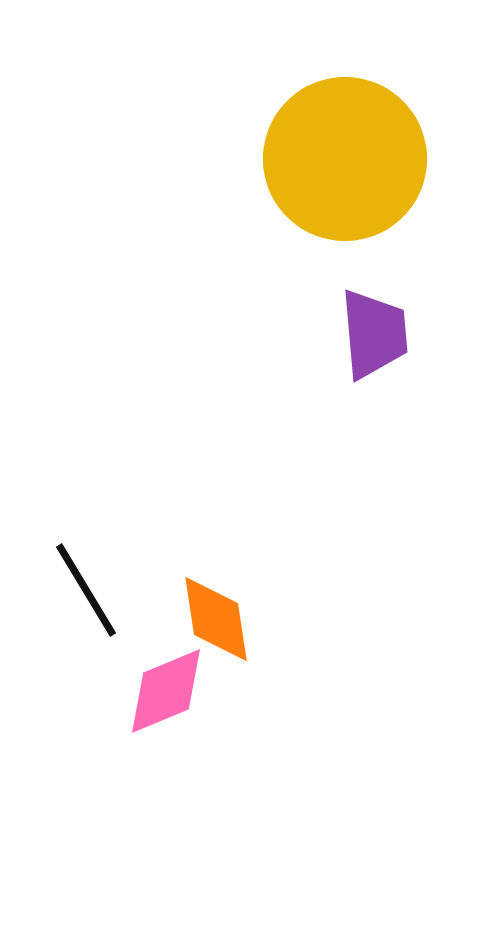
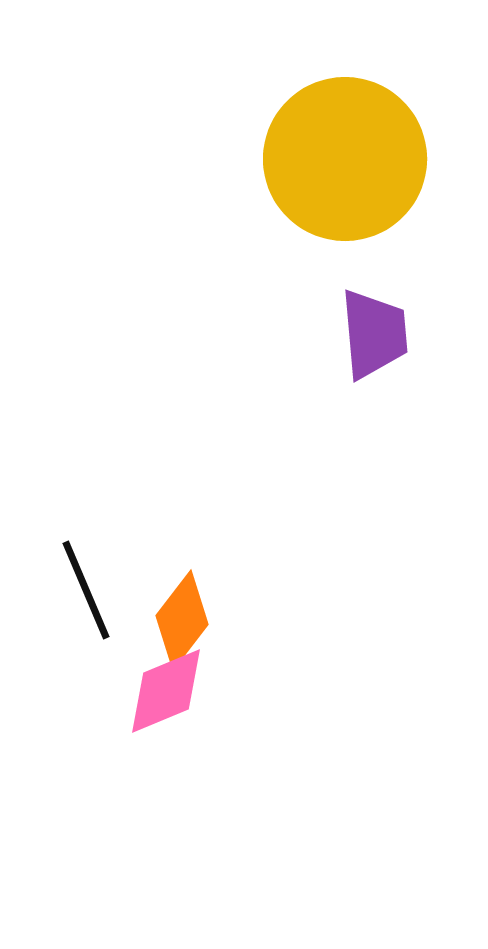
black line: rotated 8 degrees clockwise
orange diamond: moved 34 px left, 1 px down; rotated 46 degrees clockwise
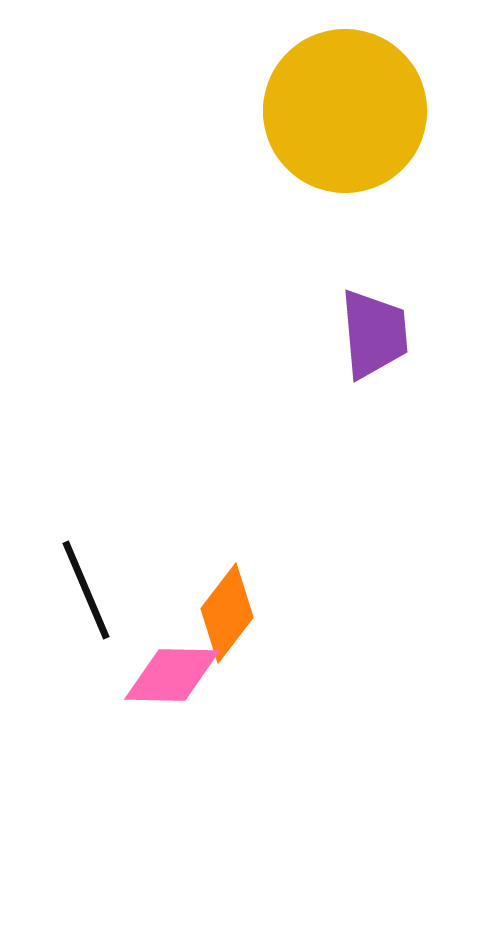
yellow circle: moved 48 px up
orange diamond: moved 45 px right, 7 px up
pink diamond: moved 6 px right, 16 px up; rotated 24 degrees clockwise
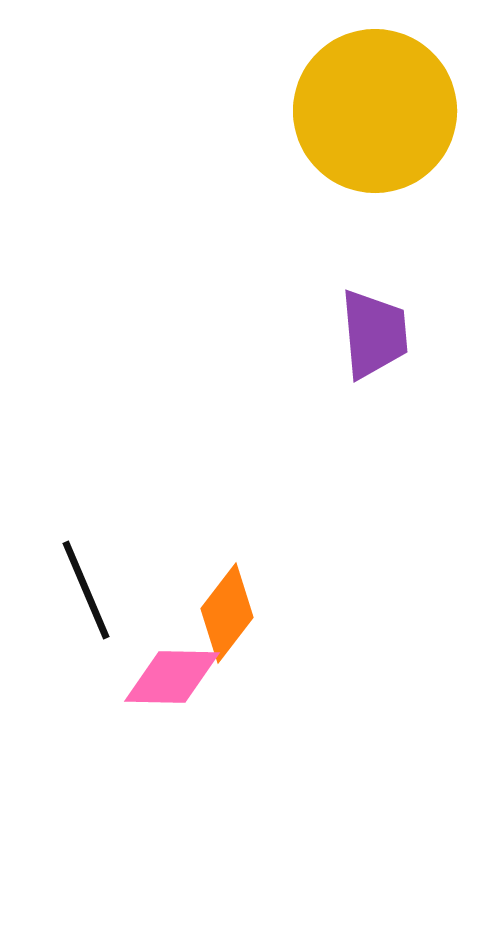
yellow circle: moved 30 px right
pink diamond: moved 2 px down
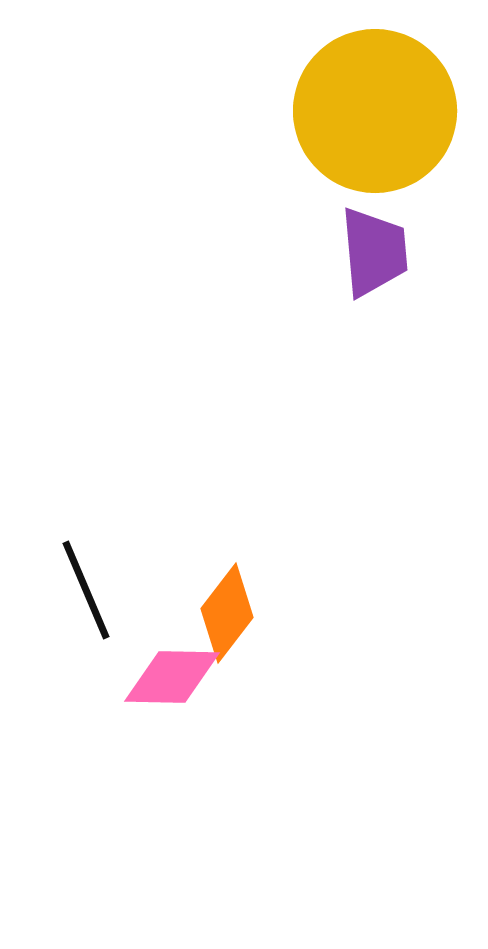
purple trapezoid: moved 82 px up
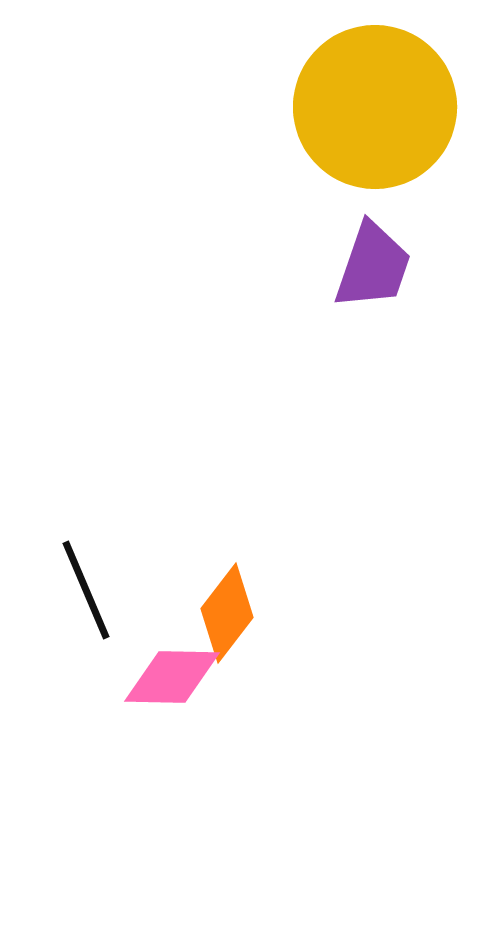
yellow circle: moved 4 px up
purple trapezoid: moved 1 px left, 14 px down; rotated 24 degrees clockwise
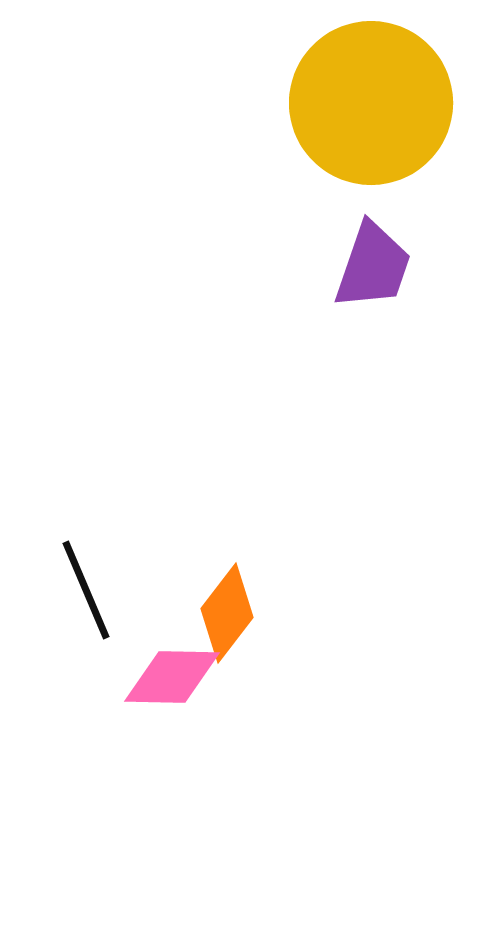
yellow circle: moved 4 px left, 4 px up
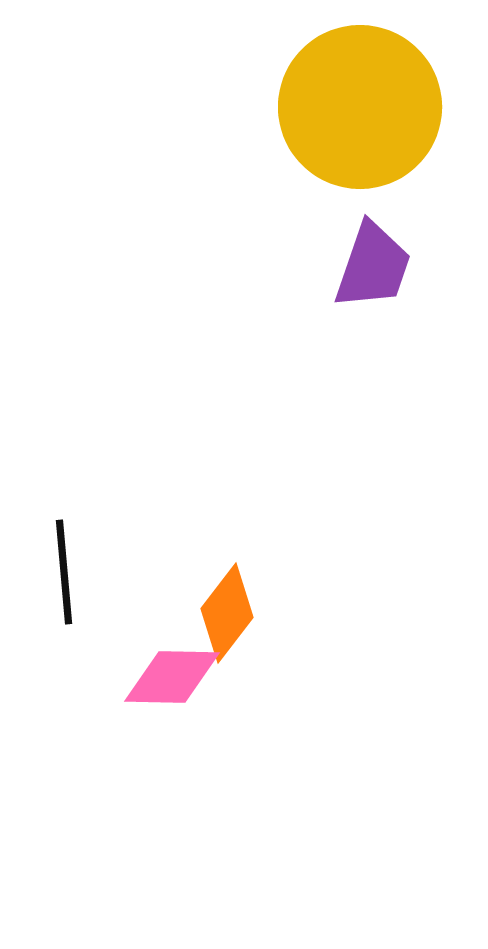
yellow circle: moved 11 px left, 4 px down
black line: moved 22 px left, 18 px up; rotated 18 degrees clockwise
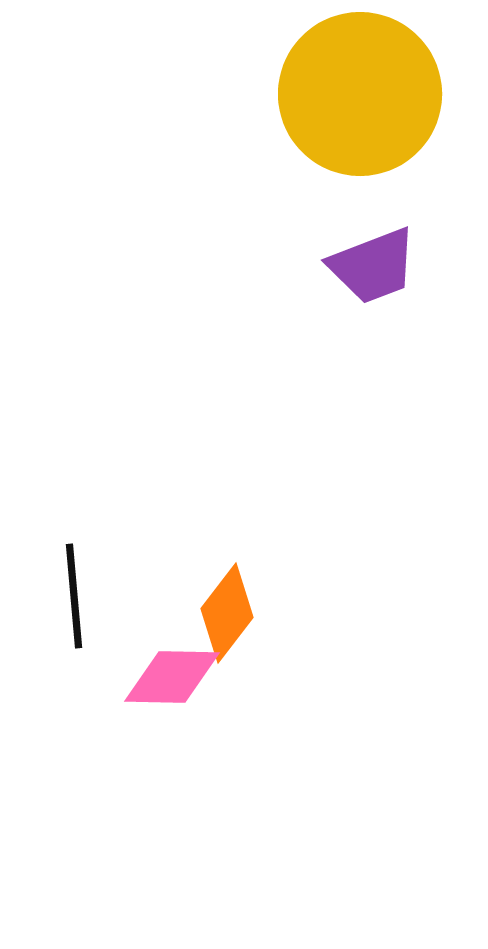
yellow circle: moved 13 px up
purple trapezoid: rotated 50 degrees clockwise
black line: moved 10 px right, 24 px down
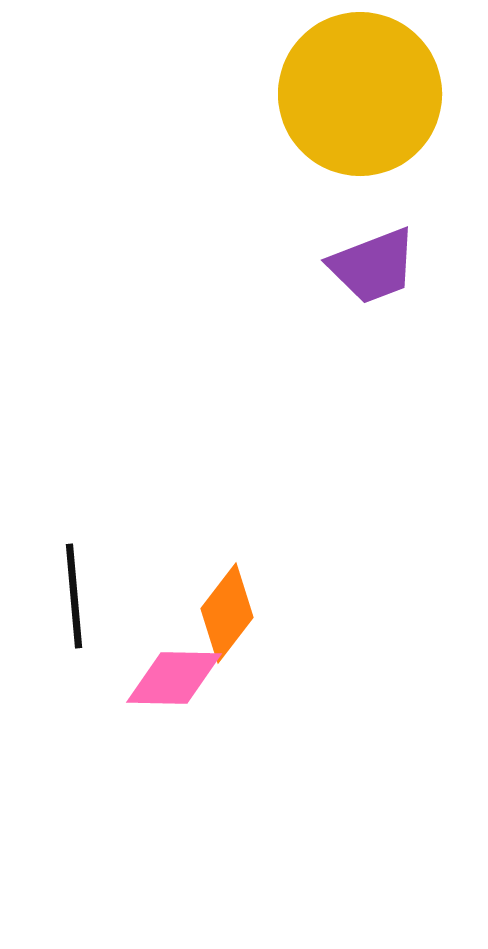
pink diamond: moved 2 px right, 1 px down
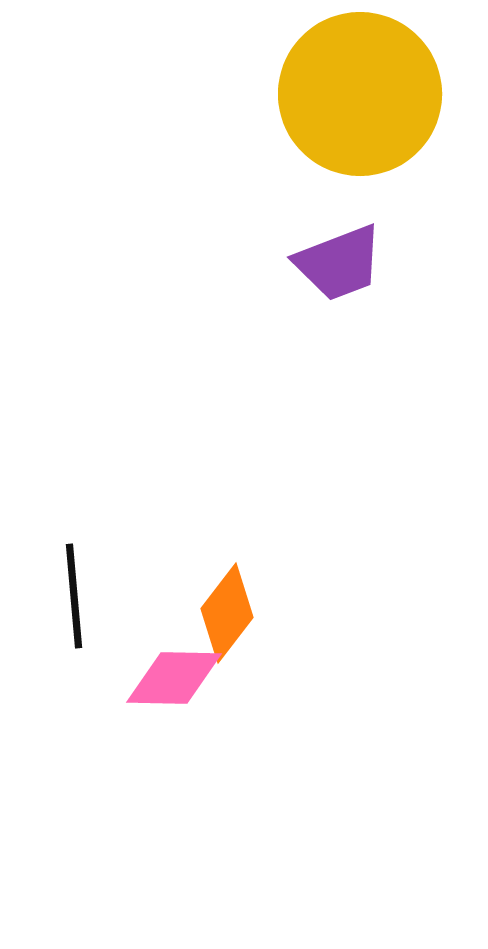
purple trapezoid: moved 34 px left, 3 px up
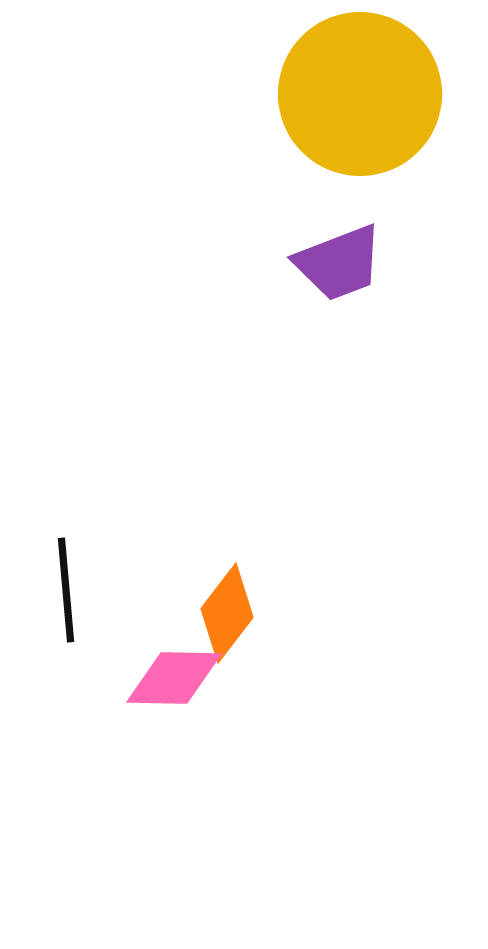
black line: moved 8 px left, 6 px up
